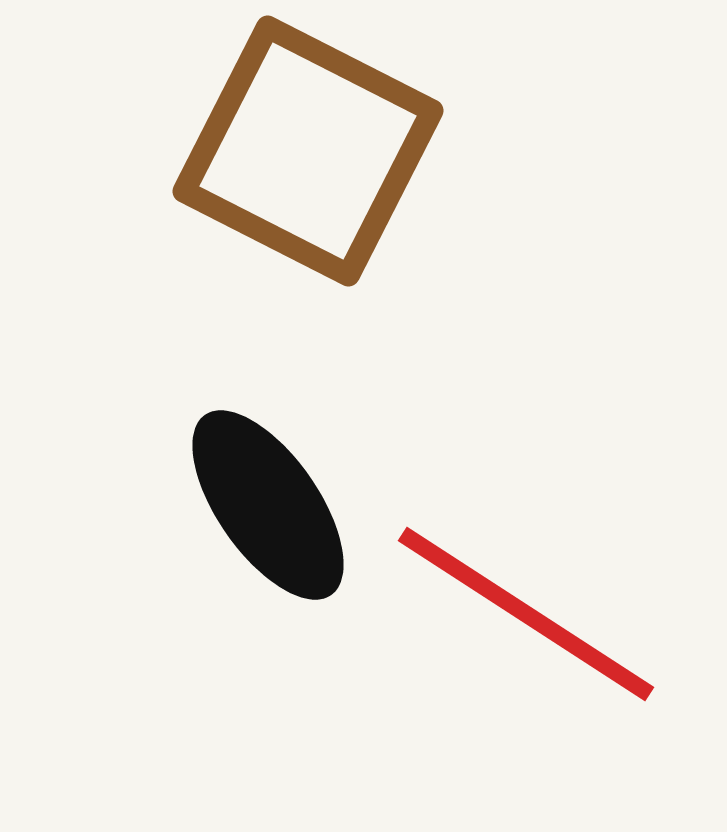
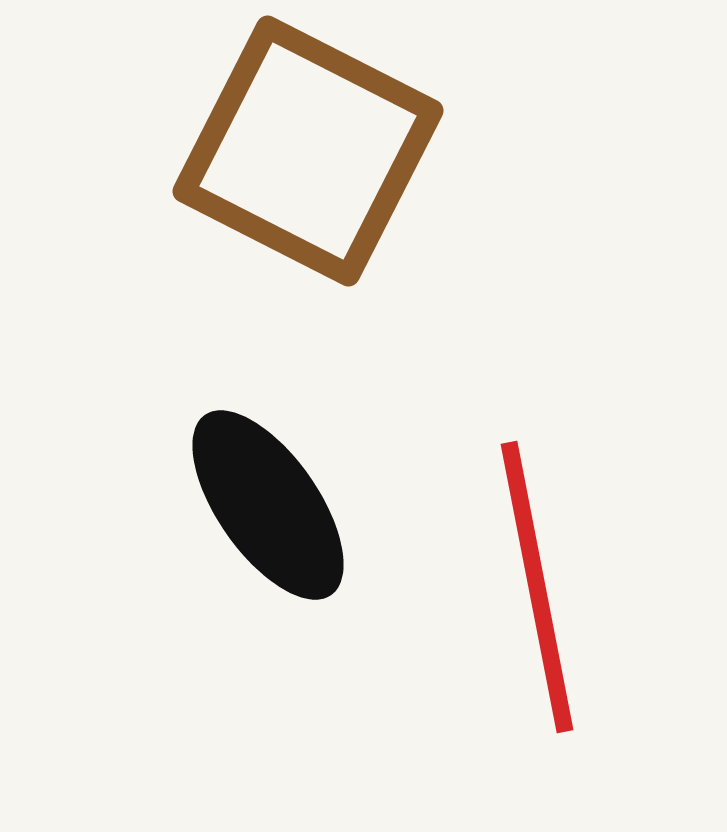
red line: moved 11 px right, 27 px up; rotated 46 degrees clockwise
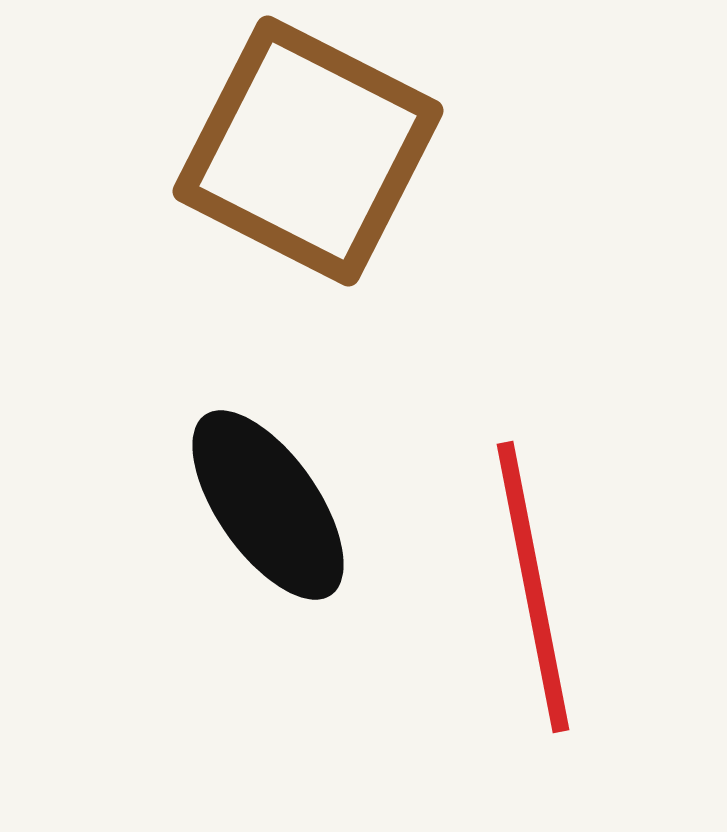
red line: moved 4 px left
